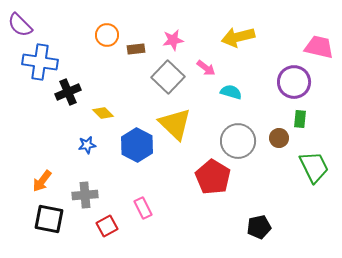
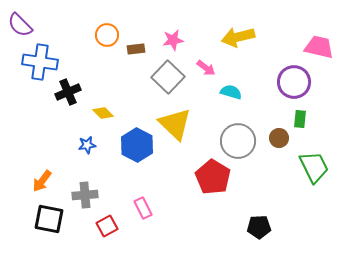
black pentagon: rotated 10 degrees clockwise
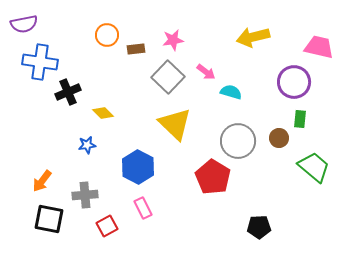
purple semicircle: moved 4 px right, 1 px up; rotated 56 degrees counterclockwise
yellow arrow: moved 15 px right
pink arrow: moved 4 px down
blue hexagon: moved 1 px right, 22 px down
green trapezoid: rotated 24 degrees counterclockwise
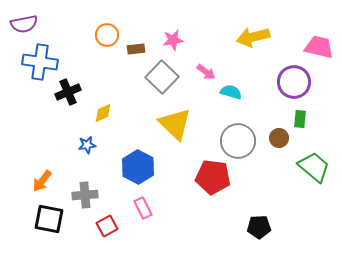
gray square: moved 6 px left
yellow diamond: rotated 70 degrees counterclockwise
red pentagon: rotated 24 degrees counterclockwise
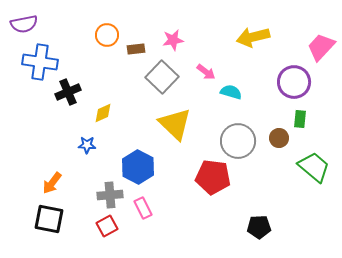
pink trapezoid: moved 2 px right; rotated 60 degrees counterclockwise
blue star: rotated 12 degrees clockwise
orange arrow: moved 10 px right, 2 px down
gray cross: moved 25 px right
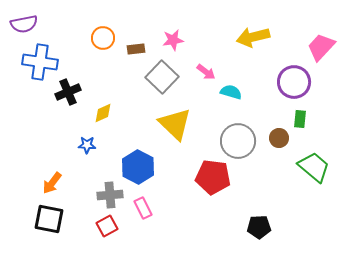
orange circle: moved 4 px left, 3 px down
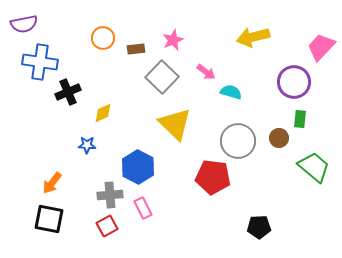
pink star: rotated 15 degrees counterclockwise
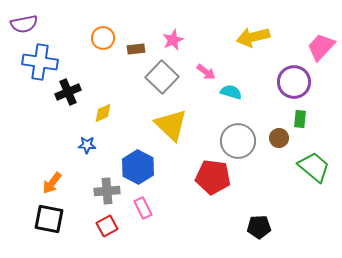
yellow triangle: moved 4 px left, 1 px down
gray cross: moved 3 px left, 4 px up
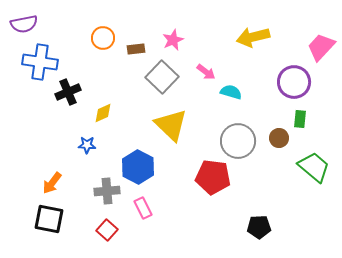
red square: moved 4 px down; rotated 20 degrees counterclockwise
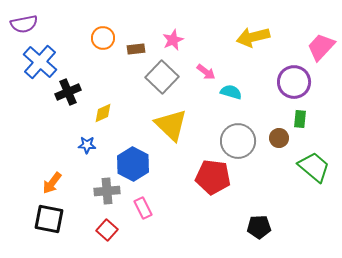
blue cross: rotated 32 degrees clockwise
blue hexagon: moved 5 px left, 3 px up
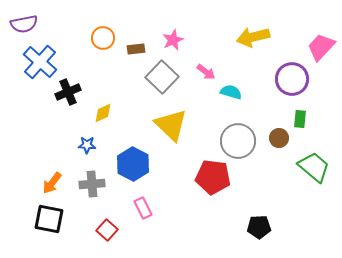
purple circle: moved 2 px left, 3 px up
gray cross: moved 15 px left, 7 px up
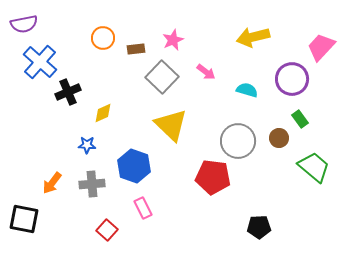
cyan semicircle: moved 16 px right, 2 px up
green rectangle: rotated 42 degrees counterclockwise
blue hexagon: moved 1 px right, 2 px down; rotated 8 degrees counterclockwise
black square: moved 25 px left
